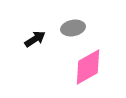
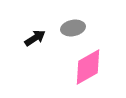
black arrow: moved 1 px up
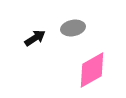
pink diamond: moved 4 px right, 3 px down
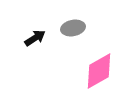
pink diamond: moved 7 px right, 1 px down
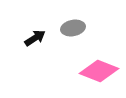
pink diamond: rotated 51 degrees clockwise
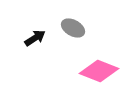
gray ellipse: rotated 40 degrees clockwise
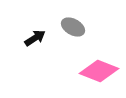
gray ellipse: moved 1 px up
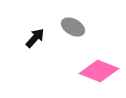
black arrow: rotated 15 degrees counterclockwise
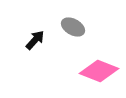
black arrow: moved 2 px down
